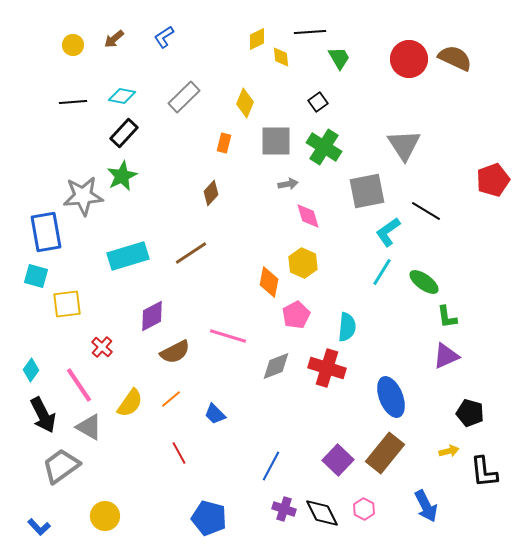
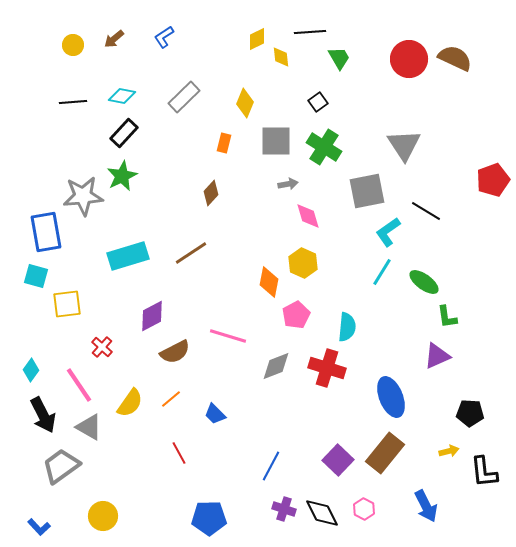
purple triangle at (446, 356): moved 9 px left
black pentagon at (470, 413): rotated 12 degrees counterclockwise
yellow circle at (105, 516): moved 2 px left
blue pentagon at (209, 518): rotated 16 degrees counterclockwise
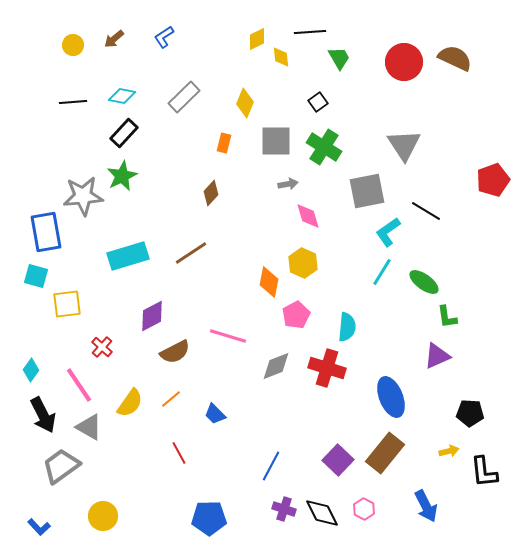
red circle at (409, 59): moved 5 px left, 3 px down
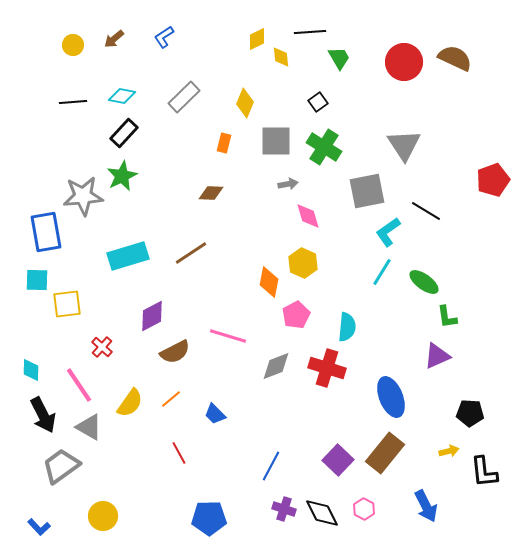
brown diamond at (211, 193): rotated 50 degrees clockwise
cyan square at (36, 276): moved 1 px right, 4 px down; rotated 15 degrees counterclockwise
cyan diamond at (31, 370): rotated 35 degrees counterclockwise
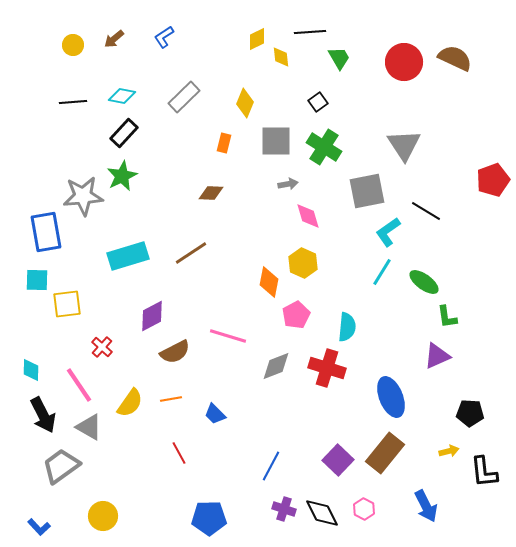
orange line at (171, 399): rotated 30 degrees clockwise
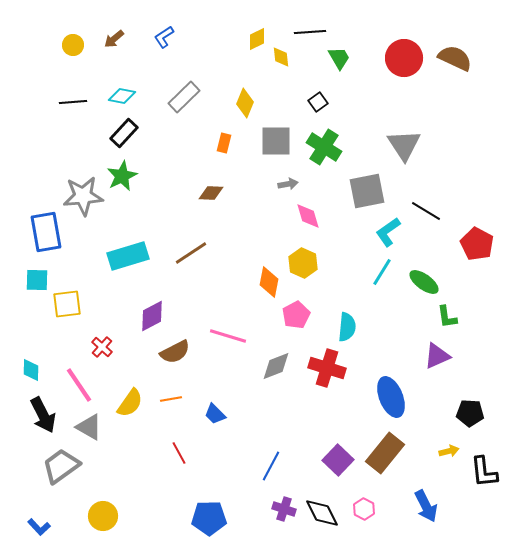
red circle at (404, 62): moved 4 px up
red pentagon at (493, 180): moved 16 px left, 64 px down; rotated 24 degrees counterclockwise
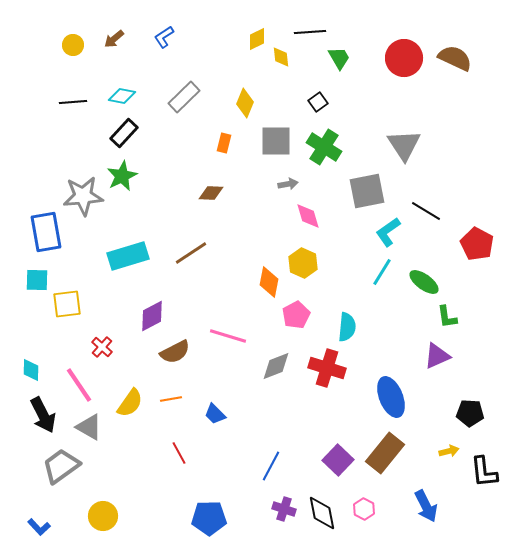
black diamond at (322, 513): rotated 15 degrees clockwise
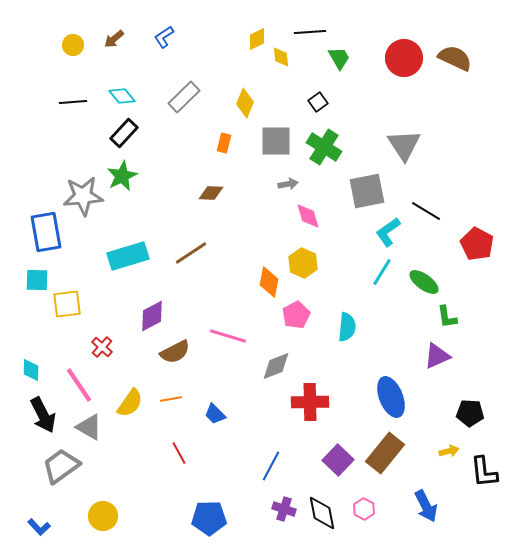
cyan diamond at (122, 96): rotated 40 degrees clockwise
red cross at (327, 368): moved 17 px left, 34 px down; rotated 18 degrees counterclockwise
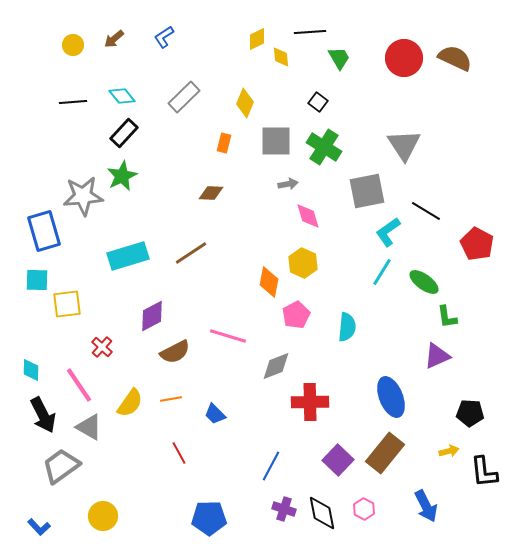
black square at (318, 102): rotated 18 degrees counterclockwise
blue rectangle at (46, 232): moved 2 px left, 1 px up; rotated 6 degrees counterclockwise
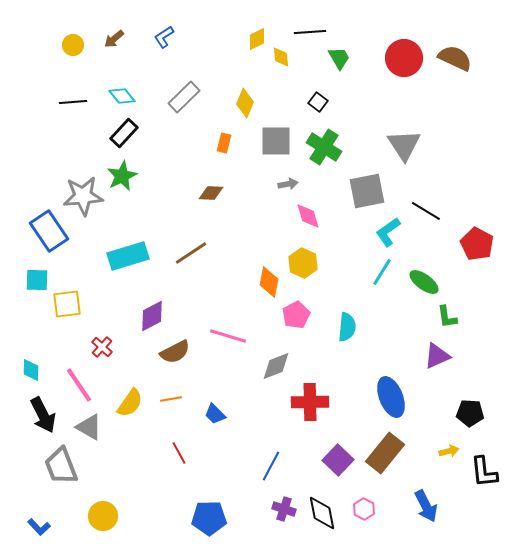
blue rectangle at (44, 231): moved 5 px right; rotated 18 degrees counterclockwise
gray trapezoid at (61, 466): rotated 75 degrees counterclockwise
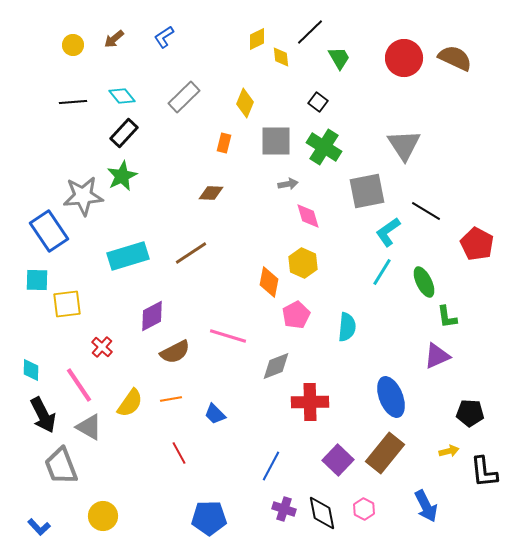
black line at (310, 32): rotated 40 degrees counterclockwise
green ellipse at (424, 282): rotated 28 degrees clockwise
